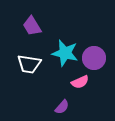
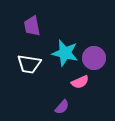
purple trapezoid: rotated 20 degrees clockwise
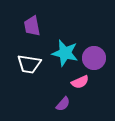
purple semicircle: moved 1 px right, 3 px up
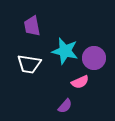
cyan star: moved 2 px up
purple semicircle: moved 2 px right, 2 px down
